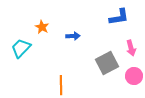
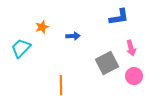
orange star: rotated 24 degrees clockwise
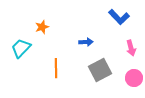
blue L-shape: rotated 55 degrees clockwise
blue arrow: moved 13 px right, 6 px down
gray square: moved 7 px left, 7 px down
pink circle: moved 2 px down
orange line: moved 5 px left, 17 px up
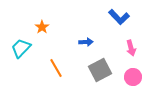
orange star: rotated 16 degrees counterclockwise
orange line: rotated 30 degrees counterclockwise
pink circle: moved 1 px left, 1 px up
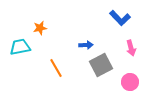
blue L-shape: moved 1 px right, 1 px down
orange star: moved 2 px left, 1 px down; rotated 24 degrees clockwise
blue arrow: moved 3 px down
cyan trapezoid: moved 1 px left, 1 px up; rotated 35 degrees clockwise
gray square: moved 1 px right, 5 px up
pink circle: moved 3 px left, 5 px down
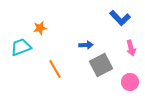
cyan trapezoid: moved 1 px right; rotated 10 degrees counterclockwise
orange line: moved 1 px left, 1 px down
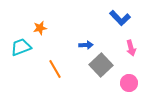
gray square: rotated 15 degrees counterclockwise
pink circle: moved 1 px left, 1 px down
